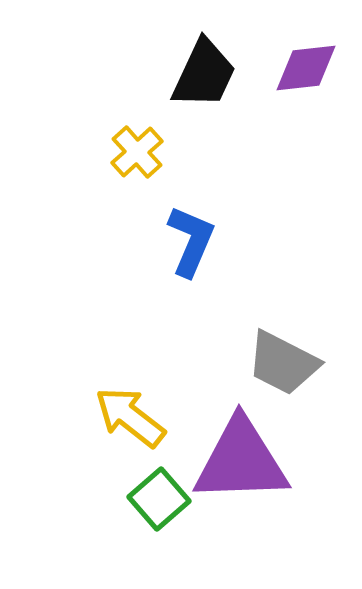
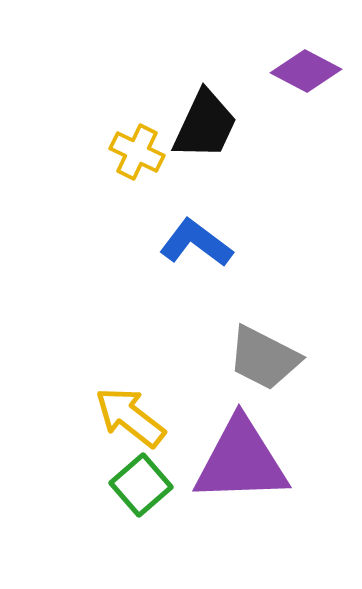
purple diamond: moved 3 px down; rotated 34 degrees clockwise
black trapezoid: moved 1 px right, 51 px down
yellow cross: rotated 22 degrees counterclockwise
blue L-shape: moved 5 px right, 2 px down; rotated 76 degrees counterclockwise
gray trapezoid: moved 19 px left, 5 px up
green square: moved 18 px left, 14 px up
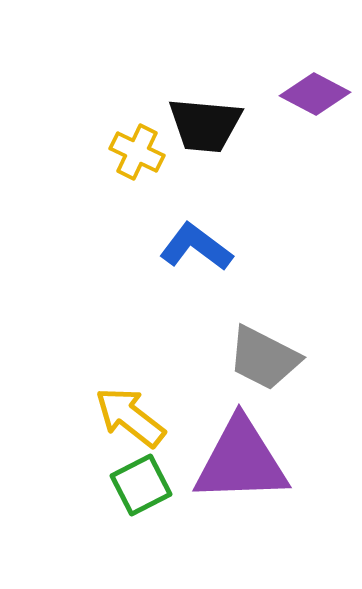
purple diamond: moved 9 px right, 23 px down
black trapezoid: rotated 70 degrees clockwise
blue L-shape: moved 4 px down
green square: rotated 14 degrees clockwise
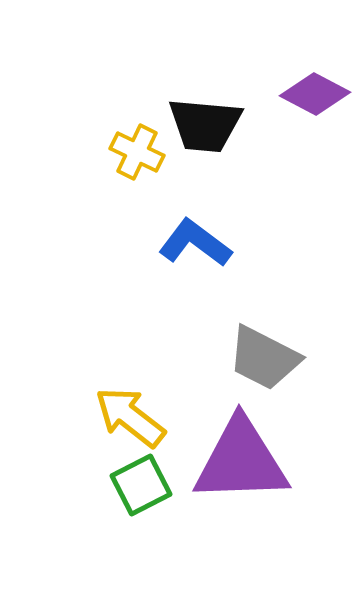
blue L-shape: moved 1 px left, 4 px up
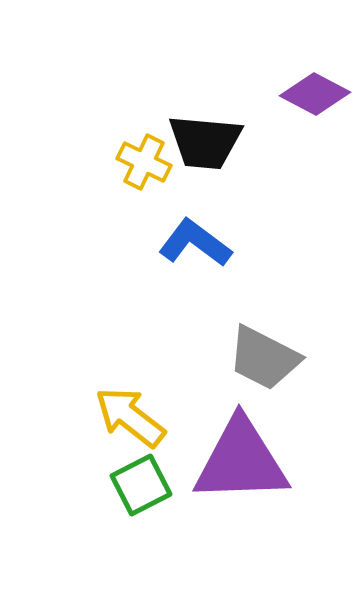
black trapezoid: moved 17 px down
yellow cross: moved 7 px right, 10 px down
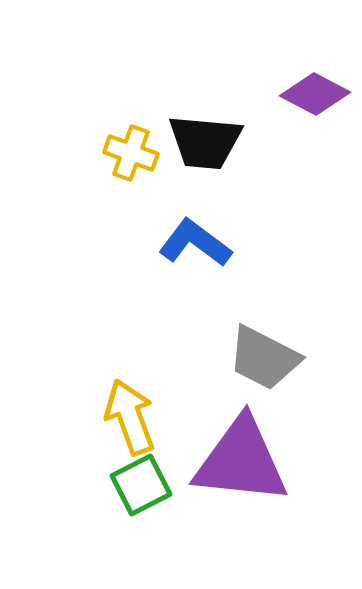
yellow cross: moved 13 px left, 9 px up; rotated 6 degrees counterclockwise
yellow arrow: rotated 32 degrees clockwise
purple triangle: rotated 8 degrees clockwise
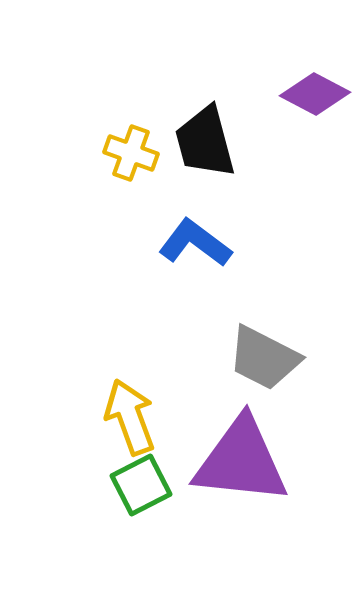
black trapezoid: rotated 70 degrees clockwise
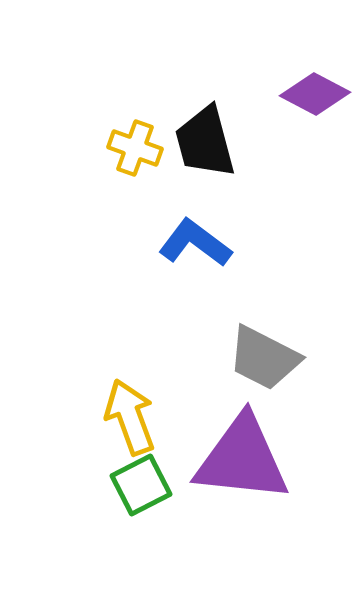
yellow cross: moved 4 px right, 5 px up
purple triangle: moved 1 px right, 2 px up
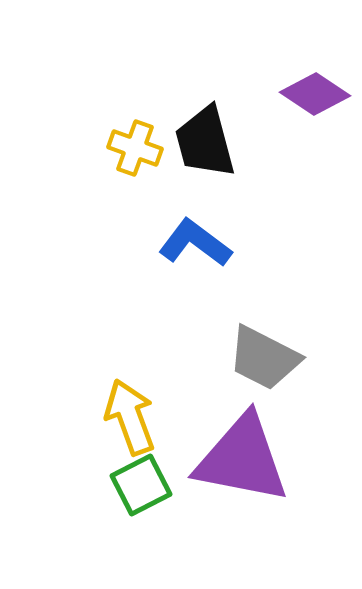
purple diamond: rotated 6 degrees clockwise
purple triangle: rotated 5 degrees clockwise
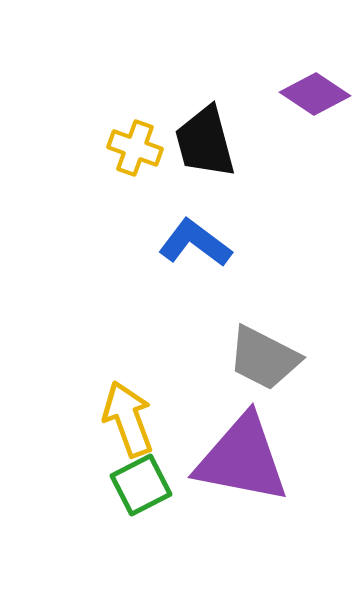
yellow arrow: moved 2 px left, 2 px down
